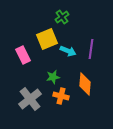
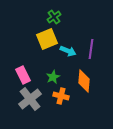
green cross: moved 8 px left
pink rectangle: moved 20 px down
green star: rotated 16 degrees counterclockwise
orange diamond: moved 1 px left, 3 px up
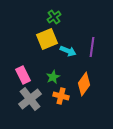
purple line: moved 1 px right, 2 px up
orange diamond: moved 3 px down; rotated 30 degrees clockwise
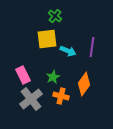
green cross: moved 1 px right, 1 px up; rotated 16 degrees counterclockwise
yellow square: rotated 15 degrees clockwise
gray cross: moved 1 px right
